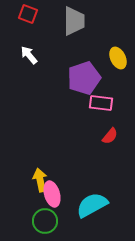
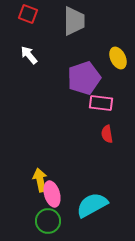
red semicircle: moved 3 px left, 2 px up; rotated 132 degrees clockwise
green circle: moved 3 px right
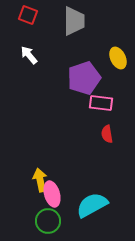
red square: moved 1 px down
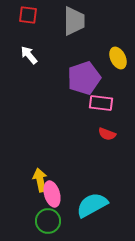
red square: rotated 12 degrees counterclockwise
red semicircle: rotated 60 degrees counterclockwise
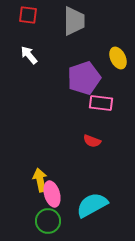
red semicircle: moved 15 px left, 7 px down
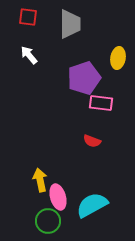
red square: moved 2 px down
gray trapezoid: moved 4 px left, 3 px down
yellow ellipse: rotated 35 degrees clockwise
pink ellipse: moved 6 px right, 3 px down
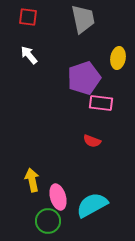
gray trapezoid: moved 13 px right, 5 px up; rotated 12 degrees counterclockwise
yellow arrow: moved 8 px left
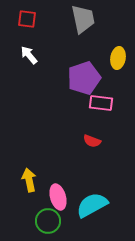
red square: moved 1 px left, 2 px down
yellow arrow: moved 3 px left
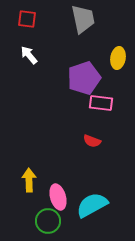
yellow arrow: rotated 10 degrees clockwise
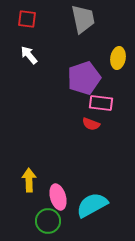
red semicircle: moved 1 px left, 17 px up
